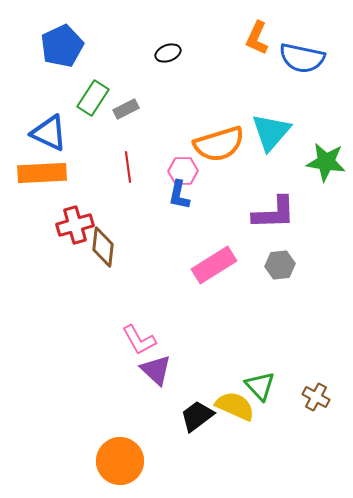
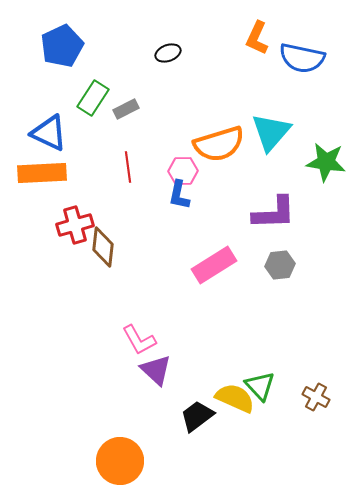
yellow semicircle: moved 8 px up
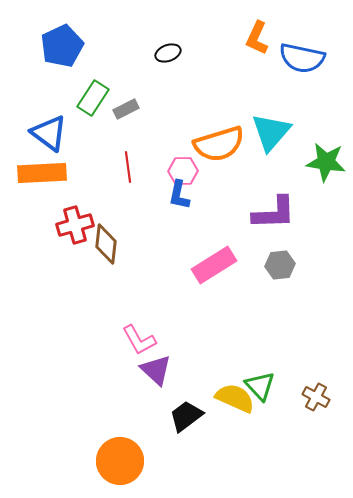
blue triangle: rotated 12 degrees clockwise
brown diamond: moved 3 px right, 3 px up
black trapezoid: moved 11 px left
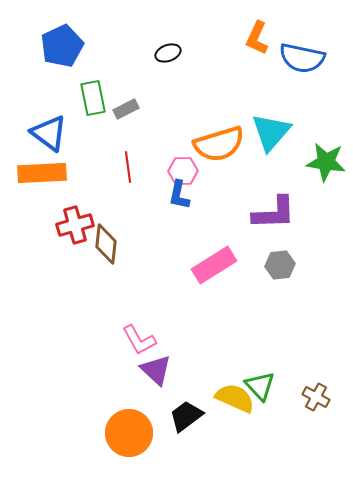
green rectangle: rotated 44 degrees counterclockwise
orange circle: moved 9 px right, 28 px up
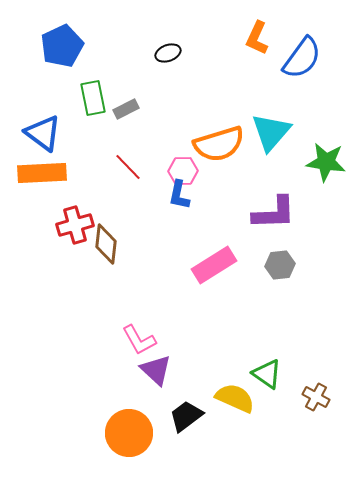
blue semicircle: rotated 66 degrees counterclockwise
blue triangle: moved 6 px left
red line: rotated 36 degrees counterclockwise
green triangle: moved 7 px right, 12 px up; rotated 12 degrees counterclockwise
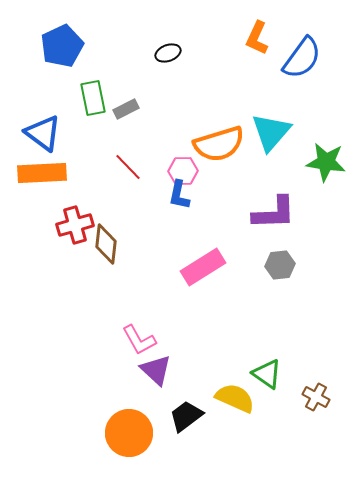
pink rectangle: moved 11 px left, 2 px down
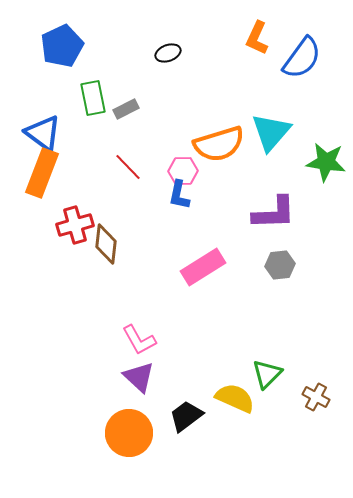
orange rectangle: rotated 66 degrees counterclockwise
purple triangle: moved 17 px left, 7 px down
green triangle: rotated 40 degrees clockwise
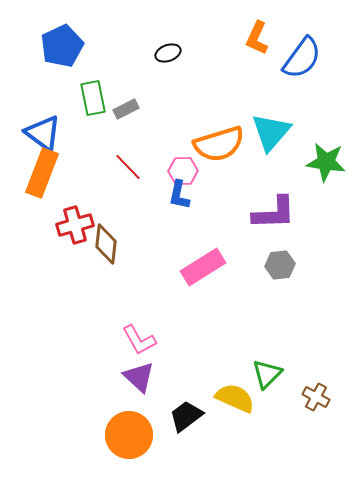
orange circle: moved 2 px down
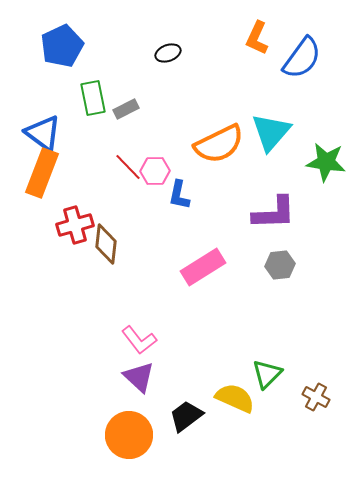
orange semicircle: rotated 9 degrees counterclockwise
pink hexagon: moved 28 px left
pink L-shape: rotated 9 degrees counterclockwise
